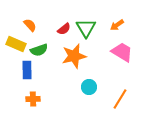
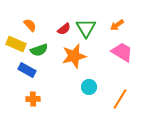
blue rectangle: rotated 60 degrees counterclockwise
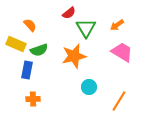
red semicircle: moved 5 px right, 16 px up
blue rectangle: rotated 72 degrees clockwise
orange line: moved 1 px left, 2 px down
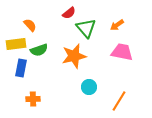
green triangle: rotated 10 degrees counterclockwise
yellow rectangle: rotated 30 degrees counterclockwise
pink trapezoid: rotated 20 degrees counterclockwise
blue rectangle: moved 6 px left, 2 px up
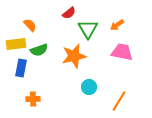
green triangle: moved 2 px right, 1 px down; rotated 10 degrees clockwise
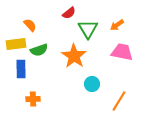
orange star: rotated 25 degrees counterclockwise
blue rectangle: moved 1 px down; rotated 12 degrees counterclockwise
cyan circle: moved 3 px right, 3 px up
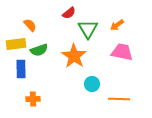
orange line: moved 2 px up; rotated 60 degrees clockwise
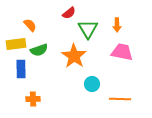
orange arrow: rotated 56 degrees counterclockwise
orange line: moved 1 px right
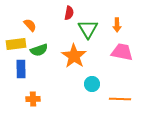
red semicircle: rotated 40 degrees counterclockwise
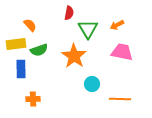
orange arrow: rotated 64 degrees clockwise
